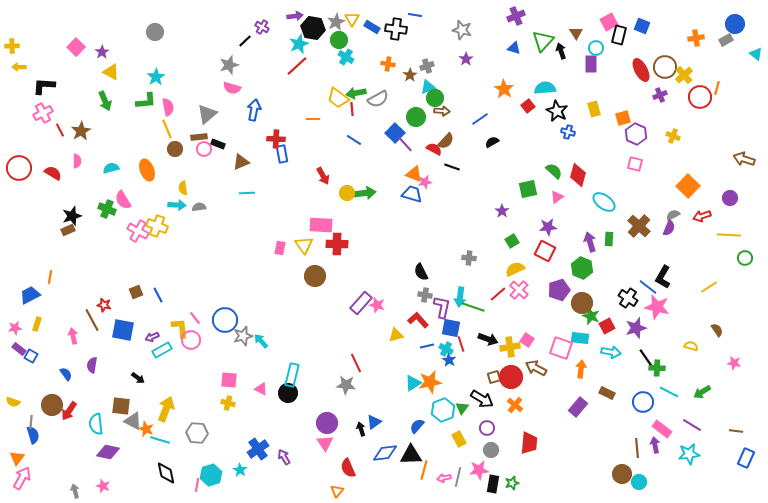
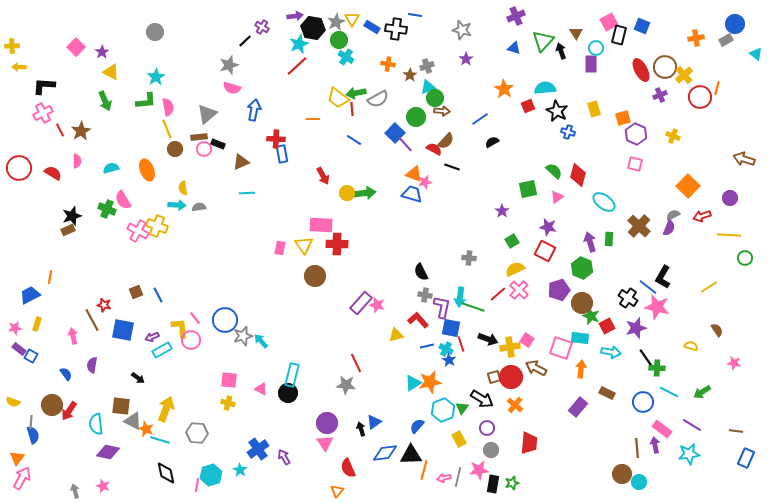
red square at (528, 106): rotated 16 degrees clockwise
purple star at (548, 227): rotated 18 degrees clockwise
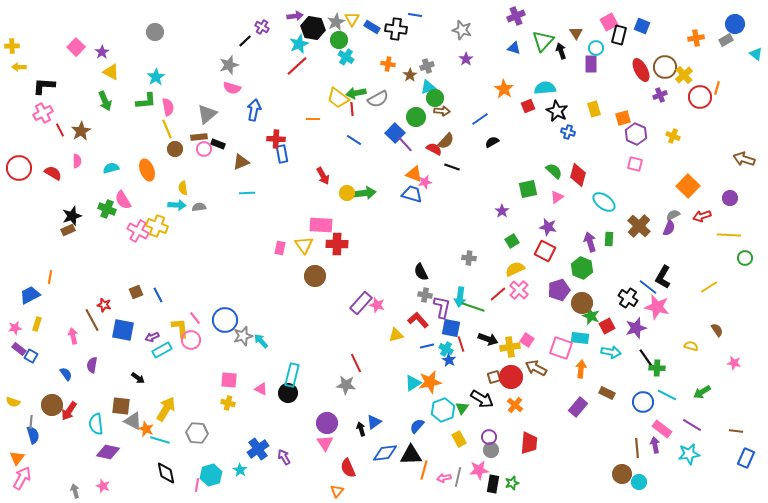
cyan line at (669, 392): moved 2 px left, 3 px down
yellow arrow at (166, 409): rotated 10 degrees clockwise
purple circle at (487, 428): moved 2 px right, 9 px down
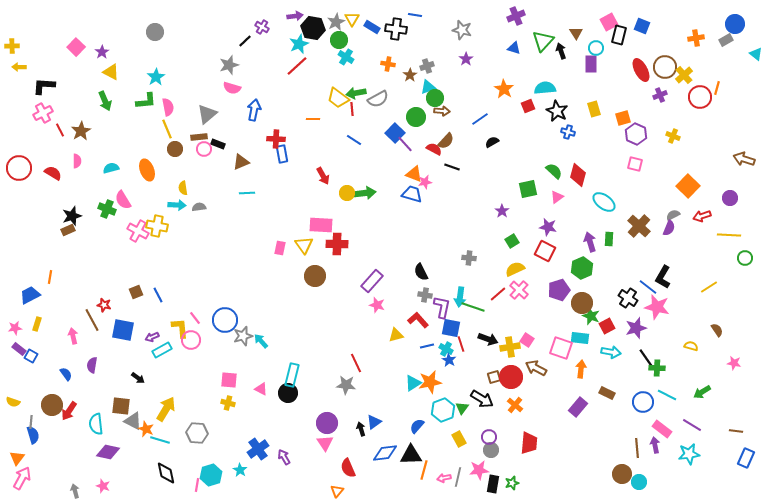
yellow cross at (157, 226): rotated 10 degrees counterclockwise
green hexagon at (582, 268): rotated 15 degrees clockwise
purple rectangle at (361, 303): moved 11 px right, 22 px up
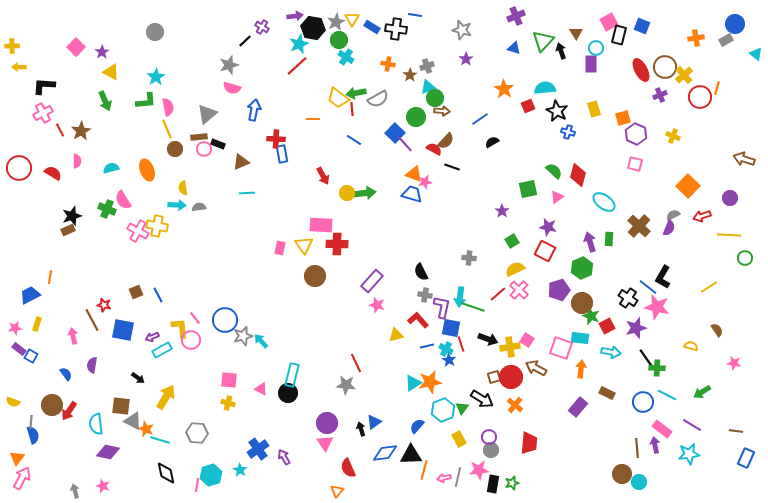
yellow arrow at (166, 409): moved 12 px up
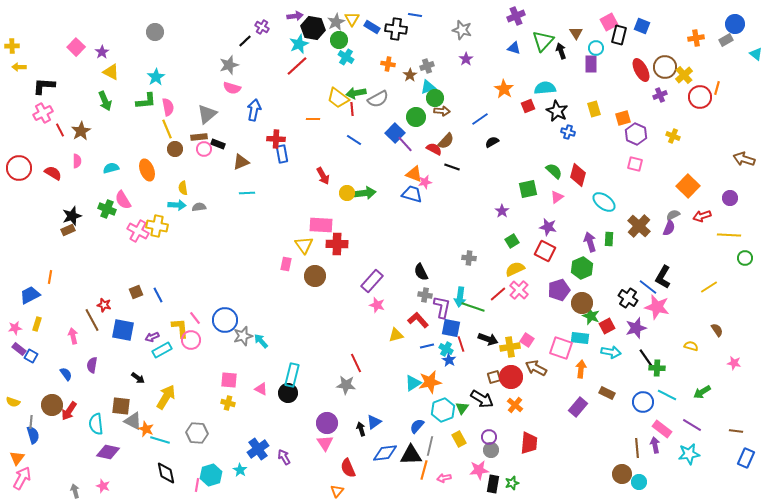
pink rectangle at (280, 248): moved 6 px right, 16 px down
gray line at (458, 477): moved 28 px left, 31 px up
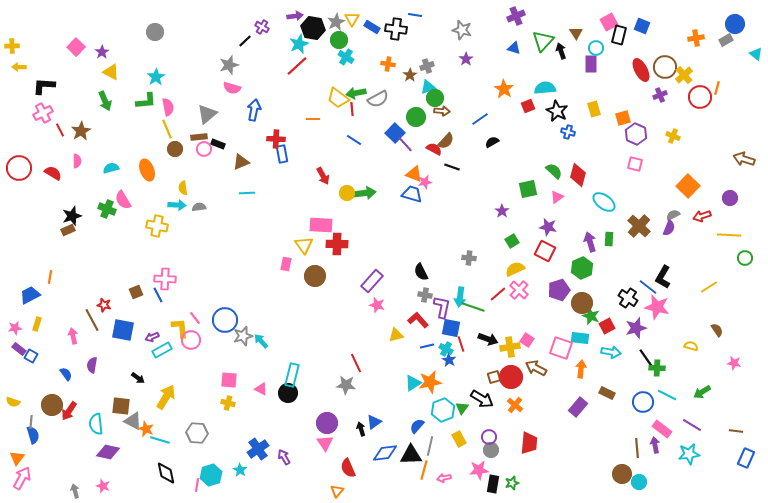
pink cross at (138, 231): moved 27 px right, 48 px down; rotated 25 degrees counterclockwise
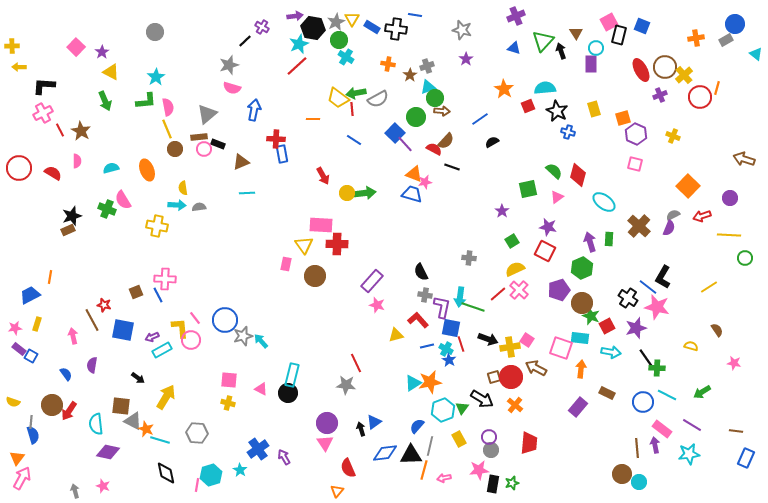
brown star at (81, 131): rotated 12 degrees counterclockwise
